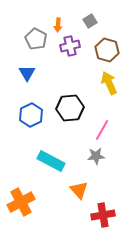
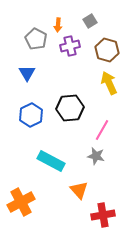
gray star: rotated 18 degrees clockwise
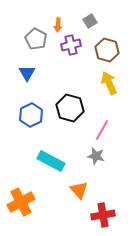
purple cross: moved 1 px right, 1 px up
black hexagon: rotated 20 degrees clockwise
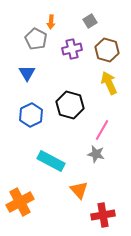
orange arrow: moved 7 px left, 3 px up
purple cross: moved 1 px right, 4 px down
black hexagon: moved 3 px up
gray star: moved 2 px up
orange cross: moved 1 px left
